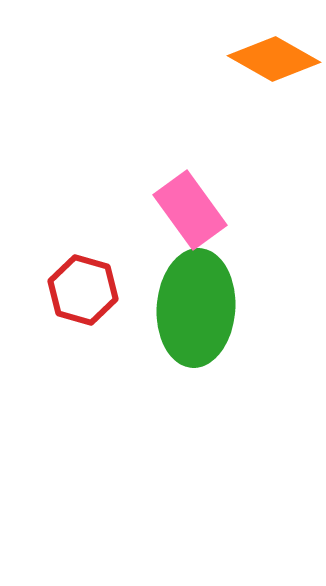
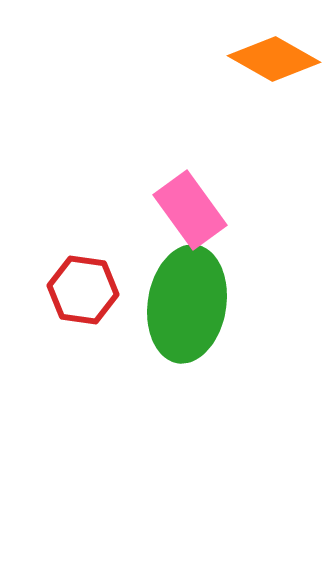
red hexagon: rotated 8 degrees counterclockwise
green ellipse: moved 9 px left, 4 px up; rotated 5 degrees clockwise
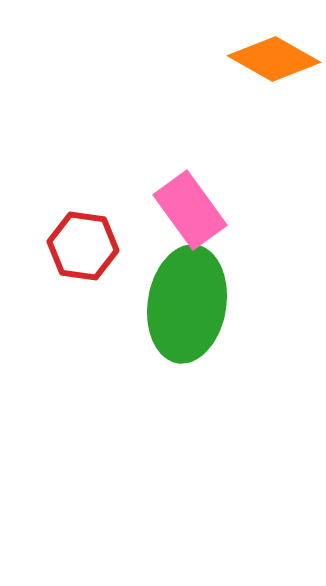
red hexagon: moved 44 px up
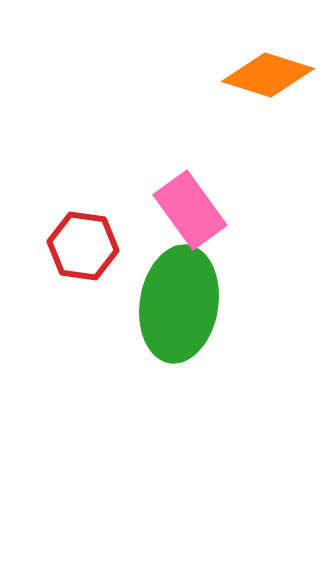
orange diamond: moved 6 px left, 16 px down; rotated 12 degrees counterclockwise
green ellipse: moved 8 px left
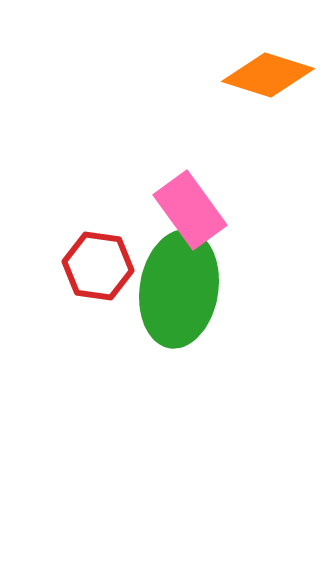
red hexagon: moved 15 px right, 20 px down
green ellipse: moved 15 px up
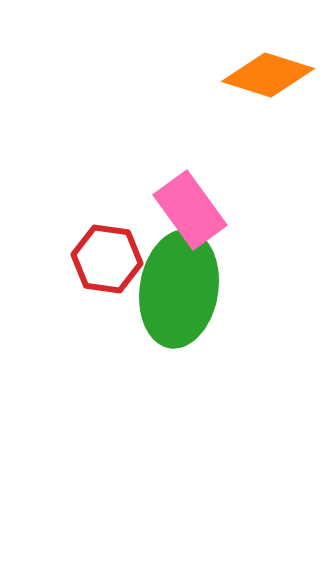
red hexagon: moved 9 px right, 7 px up
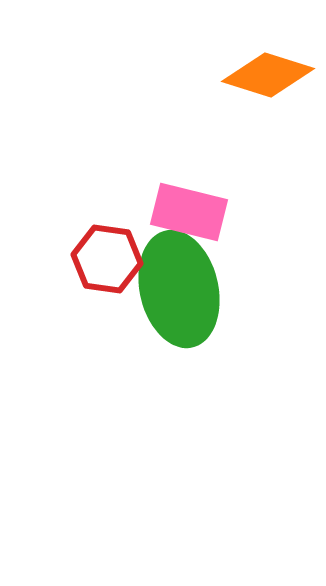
pink rectangle: moved 1 px left, 2 px down; rotated 40 degrees counterclockwise
green ellipse: rotated 22 degrees counterclockwise
